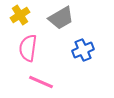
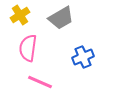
blue cross: moved 7 px down
pink line: moved 1 px left
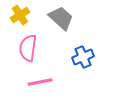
gray trapezoid: rotated 108 degrees counterclockwise
pink line: rotated 35 degrees counterclockwise
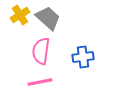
gray trapezoid: moved 13 px left
pink semicircle: moved 13 px right, 3 px down
blue cross: rotated 15 degrees clockwise
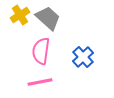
blue cross: rotated 35 degrees counterclockwise
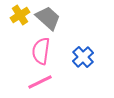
pink line: rotated 15 degrees counterclockwise
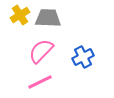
gray trapezoid: rotated 40 degrees counterclockwise
pink semicircle: rotated 36 degrees clockwise
blue cross: rotated 15 degrees clockwise
